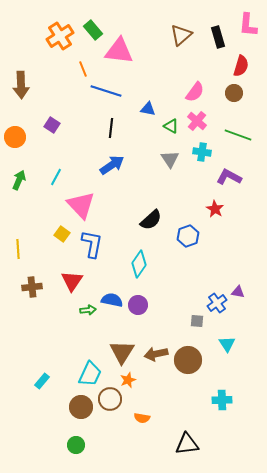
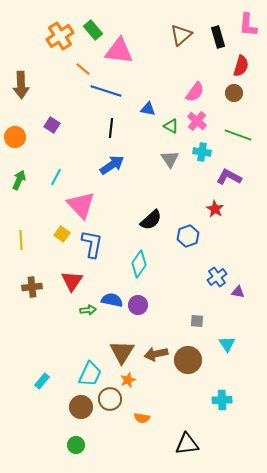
orange line at (83, 69): rotated 28 degrees counterclockwise
yellow line at (18, 249): moved 3 px right, 9 px up
blue cross at (217, 303): moved 26 px up
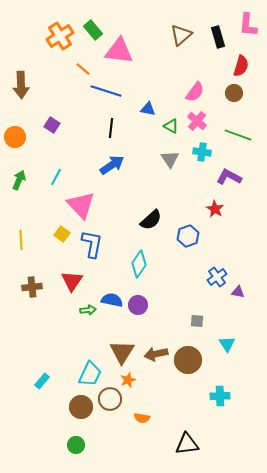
cyan cross at (222, 400): moved 2 px left, 4 px up
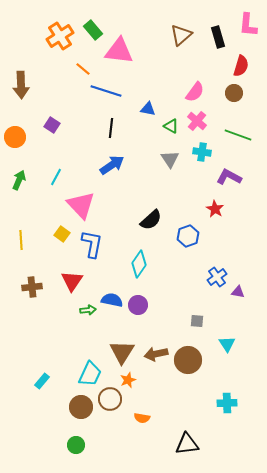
cyan cross at (220, 396): moved 7 px right, 7 px down
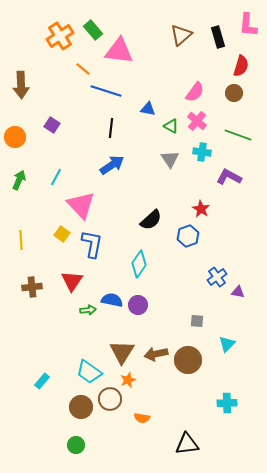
red star at (215, 209): moved 14 px left
cyan triangle at (227, 344): rotated 18 degrees clockwise
cyan trapezoid at (90, 374): moved 1 px left, 2 px up; rotated 100 degrees clockwise
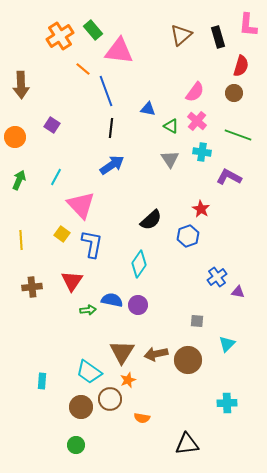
blue line at (106, 91): rotated 52 degrees clockwise
cyan rectangle at (42, 381): rotated 35 degrees counterclockwise
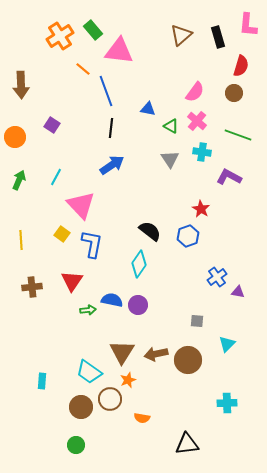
black semicircle at (151, 220): moved 1 px left, 11 px down; rotated 100 degrees counterclockwise
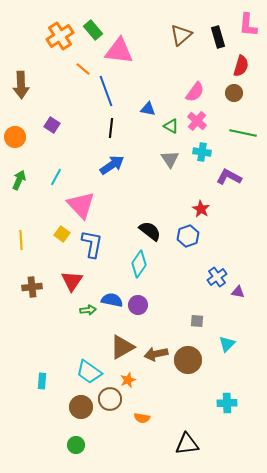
green line at (238, 135): moved 5 px right, 2 px up; rotated 8 degrees counterclockwise
brown triangle at (122, 352): moved 5 px up; rotated 28 degrees clockwise
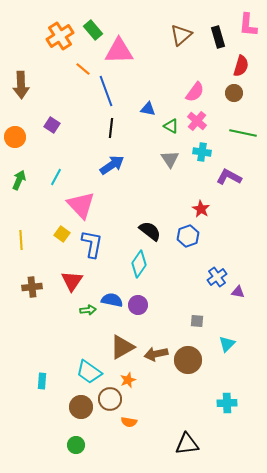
pink triangle at (119, 51): rotated 8 degrees counterclockwise
orange semicircle at (142, 418): moved 13 px left, 4 px down
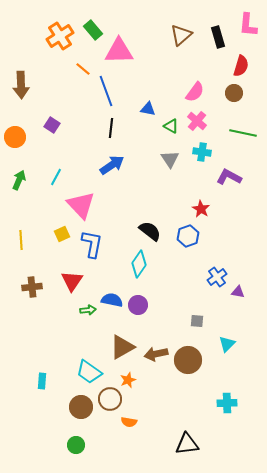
yellow square at (62, 234): rotated 28 degrees clockwise
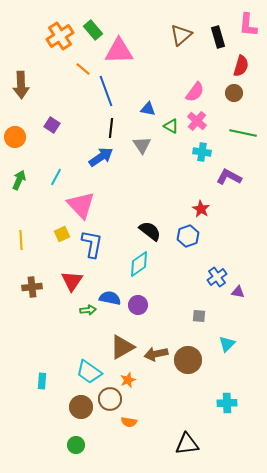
gray triangle at (170, 159): moved 28 px left, 14 px up
blue arrow at (112, 165): moved 11 px left, 8 px up
cyan diamond at (139, 264): rotated 20 degrees clockwise
blue semicircle at (112, 300): moved 2 px left, 2 px up
gray square at (197, 321): moved 2 px right, 5 px up
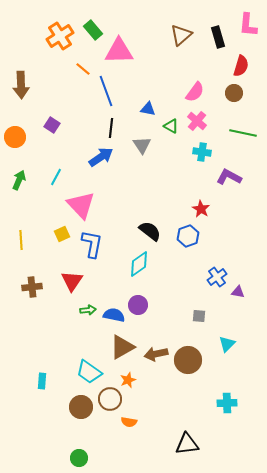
blue semicircle at (110, 298): moved 4 px right, 17 px down
green circle at (76, 445): moved 3 px right, 13 px down
